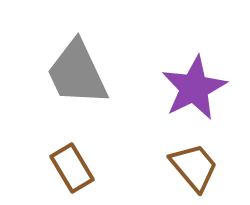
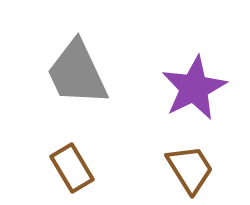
brown trapezoid: moved 4 px left, 2 px down; rotated 8 degrees clockwise
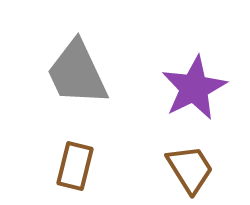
brown rectangle: moved 3 px right, 2 px up; rotated 45 degrees clockwise
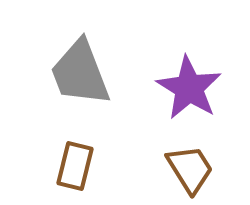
gray trapezoid: moved 3 px right; rotated 4 degrees clockwise
purple star: moved 5 px left; rotated 14 degrees counterclockwise
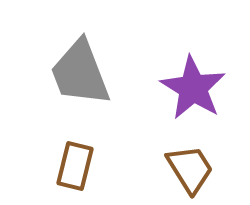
purple star: moved 4 px right
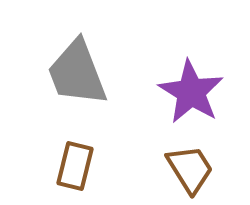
gray trapezoid: moved 3 px left
purple star: moved 2 px left, 4 px down
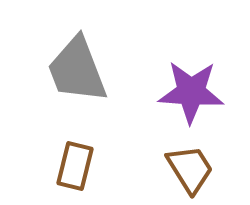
gray trapezoid: moved 3 px up
purple star: rotated 28 degrees counterclockwise
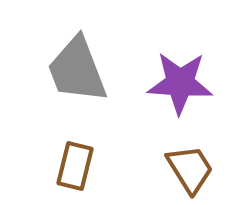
purple star: moved 11 px left, 9 px up
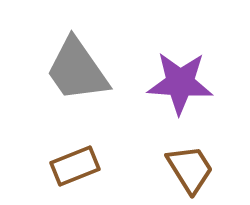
gray trapezoid: rotated 14 degrees counterclockwise
brown rectangle: rotated 54 degrees clockwise
